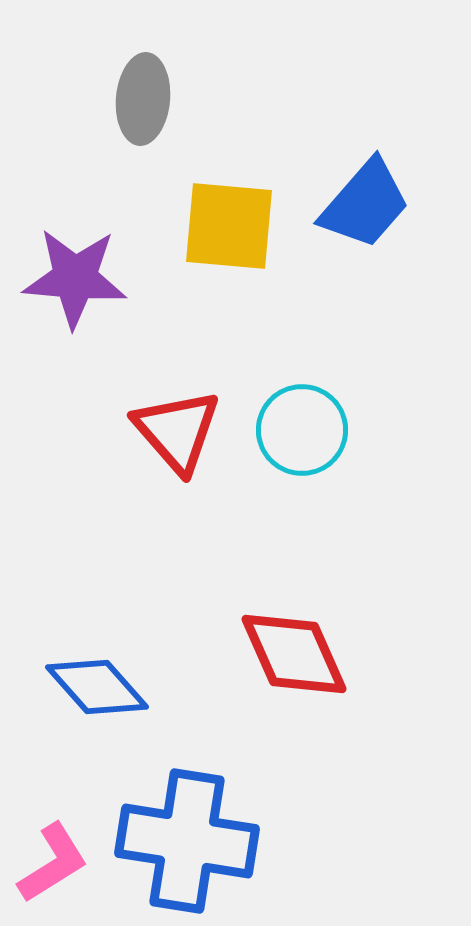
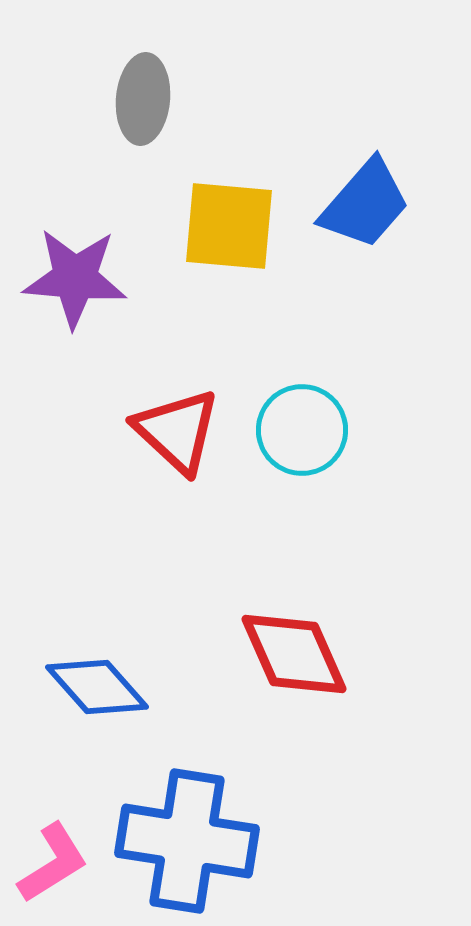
red triangle: rotated 6 degrees counterclockwise
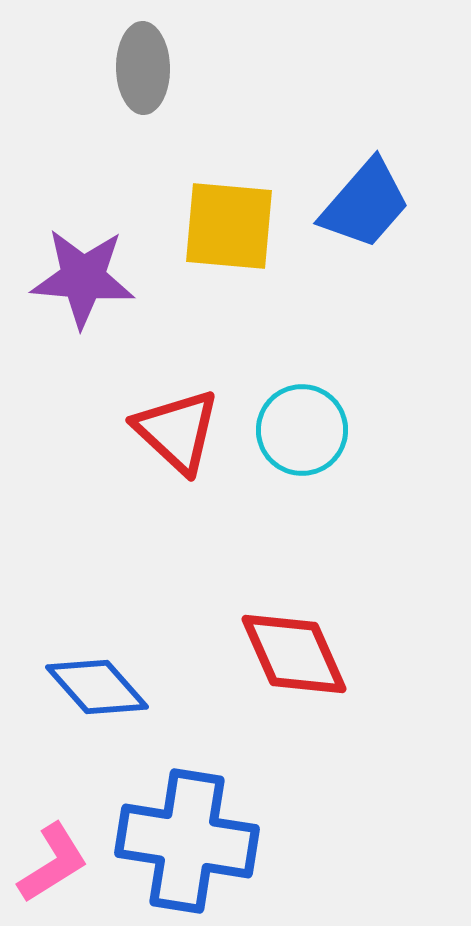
gray ellipse: moved 31 px up; rotated 6 degrees counterclockwise
purple star: moved 8 px right
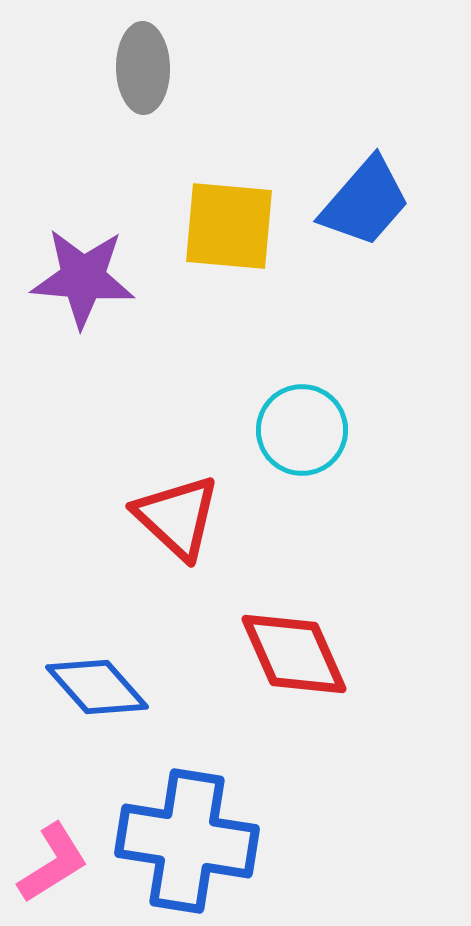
blue trapezoid: moved 2 px up
red triangle: moved 86 px down
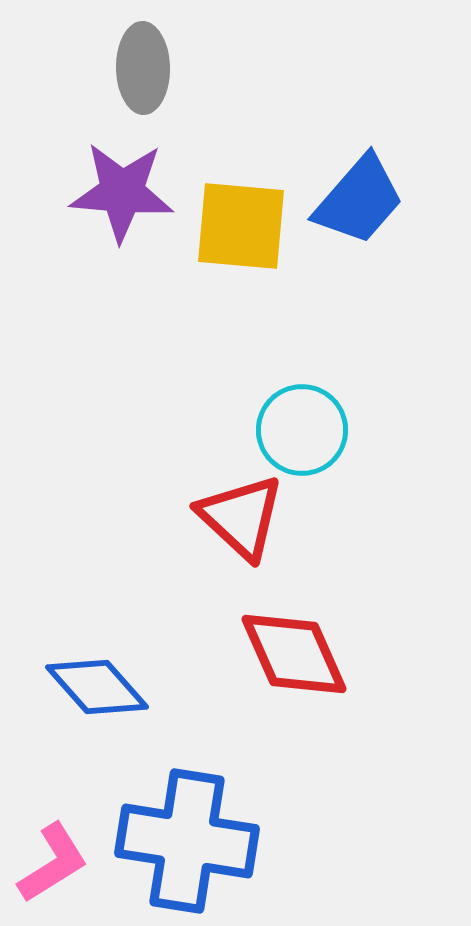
blue trapezoid: moved 6 px left, 2 px up
yellow square: moved 12 px right
purple star: moved 39 px right, 86 px up
red triangle: moved 64 px right
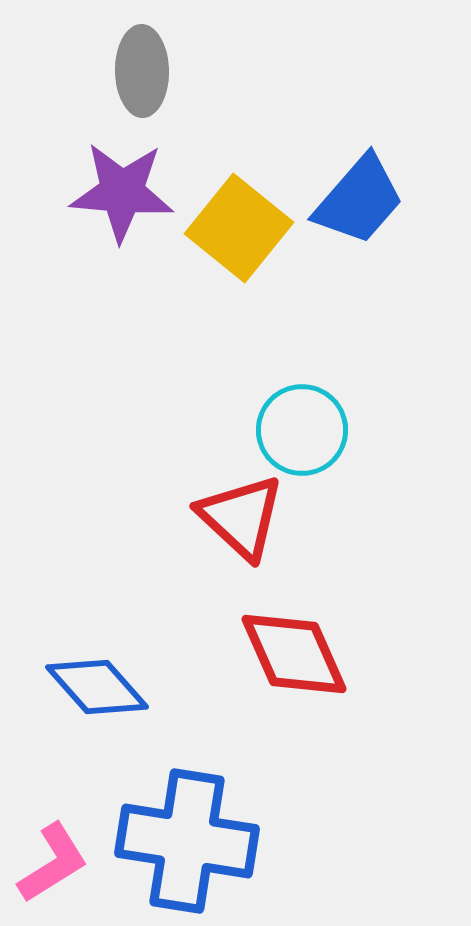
gray ellipse: moved 1 px left, 3 px down
yellow square: moved 2 px left, 2 px down; rotated 34 degrees clockwise
